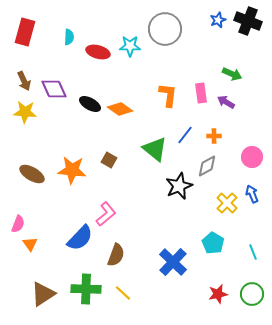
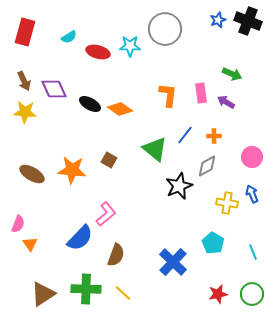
cyan semicircle: rotated 56 degrees clockwise
yellow cross: rotated 35 degrees counterclockwise
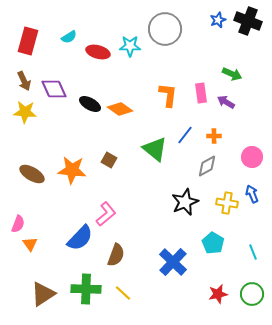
red rectangle: moved 3 px right, 9 px down
black star: moved 6 px right, 16 px down
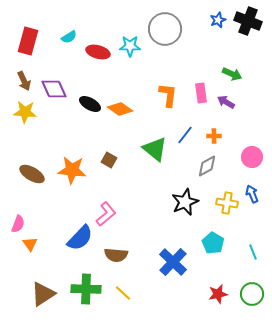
brown semicircle: rotated 75 degrees clockwise
